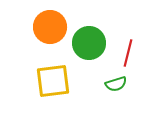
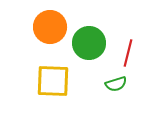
yellow square: rotated 9 degrees clockwise
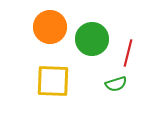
green circle: moved 3 px right, 4 px up
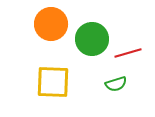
orange circle: moved 1 px right, 3 px up
red line: rotated 60 degrees clockwise
yellow square: moved 1 px down
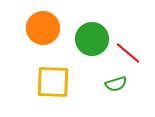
orange circle: moved 8 px left, 4 px down
red line: rotated 56 degrees clockwise
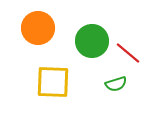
orange circle: moved 5 px left
green circle: moved 2 px down
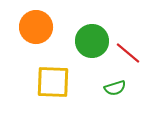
orange circle: moved 2 px left, 1 px up
green semicircle: moved 1 px left, 4 px down
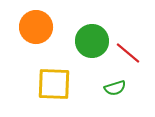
yellow square: moved 1 px right, 2 px down
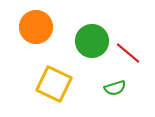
yellow square: rotated 24 degrees clockwise
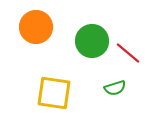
yellow square: moved 9 px down; rotated 18 degrees counterclockwise
